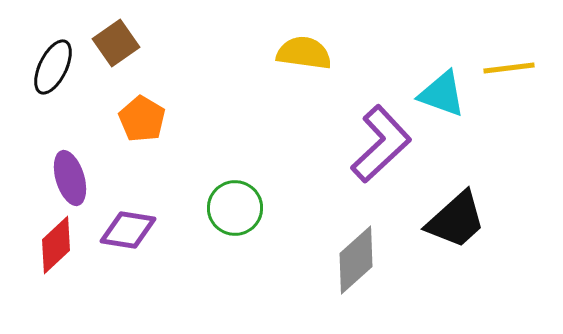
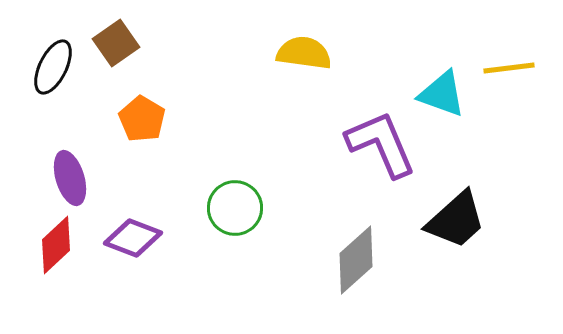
purple L-shape: rotated 70 degrees counterclockwise
purple diamond: moved 5 px right, 8 px down; rotated 12 degrees clockwise
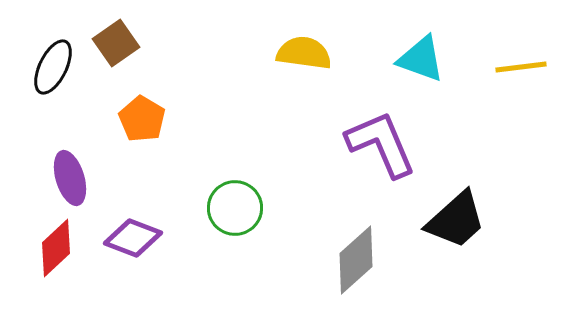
yellow line: moved 12 px right, 1 px up
cyan triangle: moved 21 px left, 35 px up
red diamond: moved 3 px down
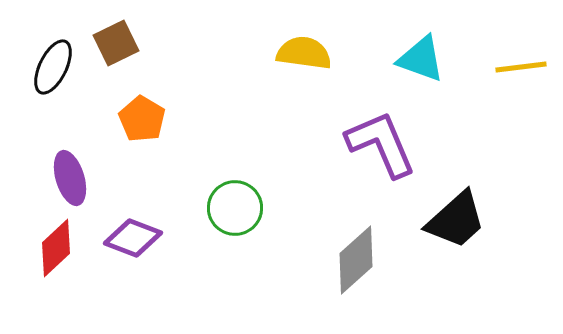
brown square: rotated 9 degrees clockwise
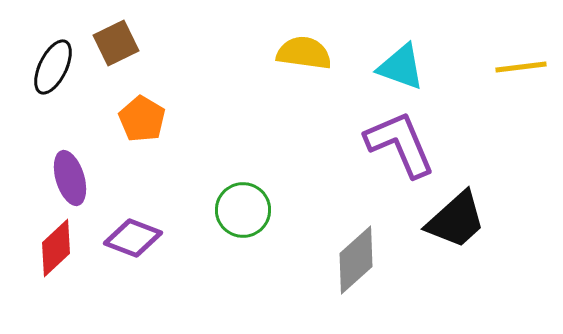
cyan triangle: moved 20 px left, 8 px down
purple L-shape: moved 19 px right
green circle: moved 8 px right, 2 px down
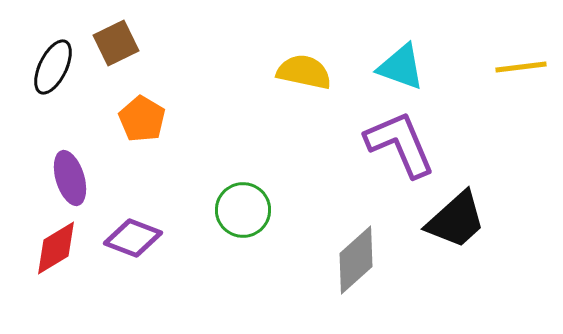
yellow semicircle: moved 19 px down; rotated 4 degrees clockwise
red diamond: rotated 12 degrees clockwise
